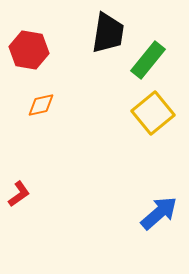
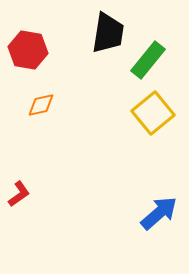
red hexagon: moved 1 px left
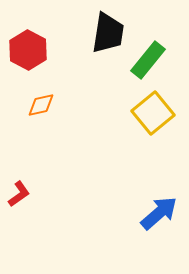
red hexagon: rotated 18 degrees clockwise
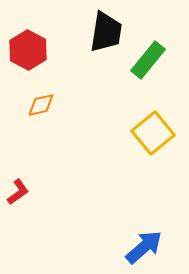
black trapezoid: moved 2 px left, 1 px up
yellow square: moved 20 px down
red L-shape: moved 1 px left, 2 px up
blue arrow: moved 15 px left, 34 px down
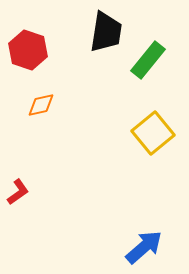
red hexagon: rotated 9 degrees counterclockwise
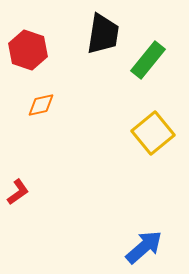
black trapezoid: moved 3 px left, 2 px down
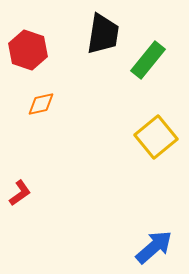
orange diamond: moved 1 px up
yellow square: moved 3 px right, 4 px down
red L-shape: moved 2 px right, 1 px down
blue arrow: moved 10 px right
